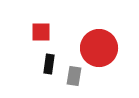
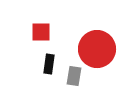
red circle: moved 2 px left, 1 px down
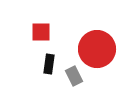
gray rectangle: rotated 36 degrees counterclockwise
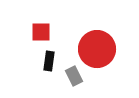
black rectangle: moved 3 px up
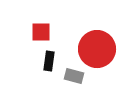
gray rectangle: rotated 48 degrees counterclockwise
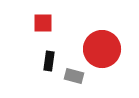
red square: moved 2 px right, 9 px up
red circle: moved 5 px right
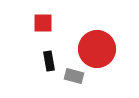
red circle: moved 5 px left
black rectangle: rotated 18 degrees counterclockwise
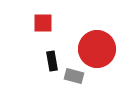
black rectangle: moved 3 px right
